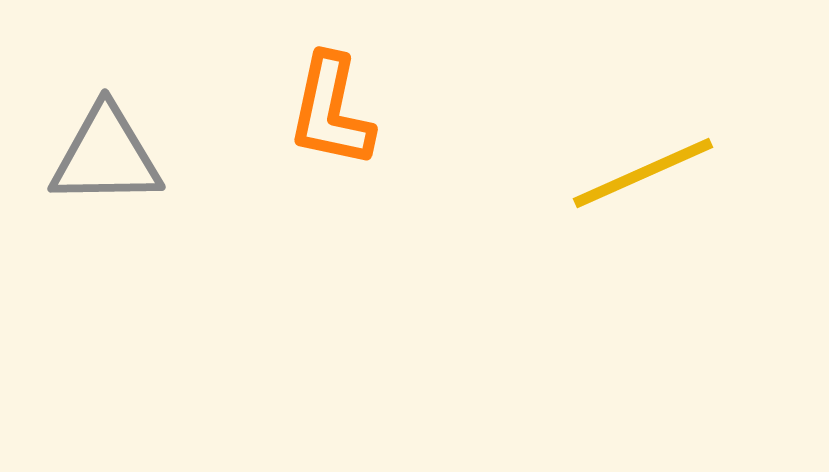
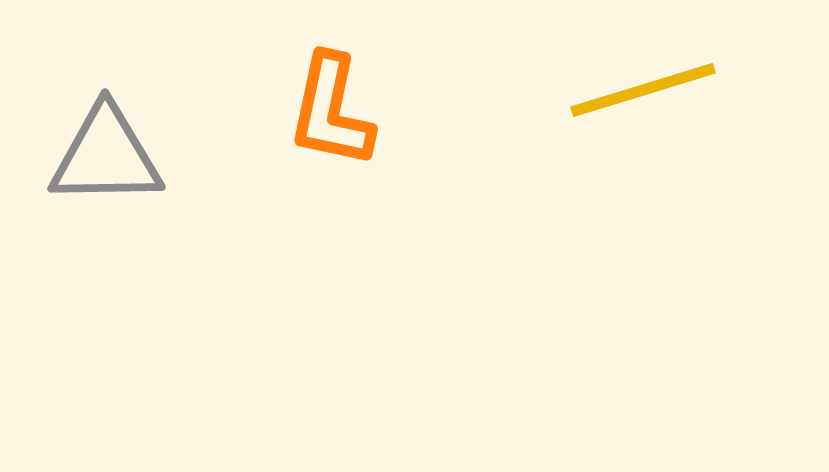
yellow line: moved 83 px up; rotated 7 degrees clockwise
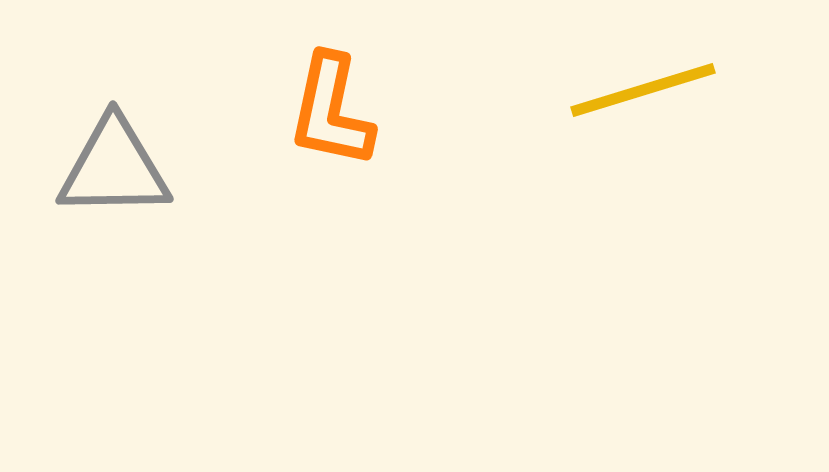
gray triangle: moved 8 px right, 12 px down
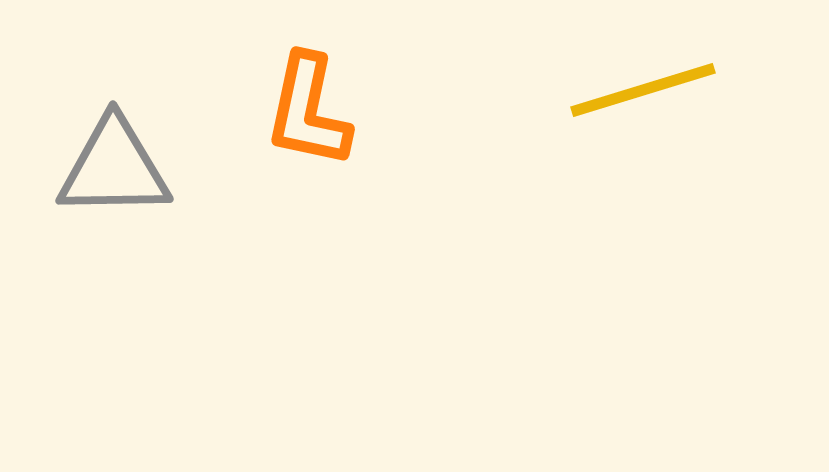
orange L-shape: moved 23 px left
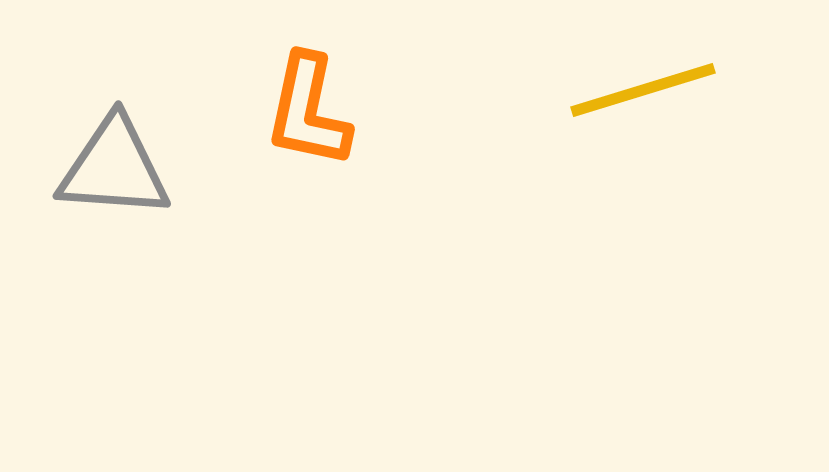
gray triangle: rotated 5 degrees clockwise
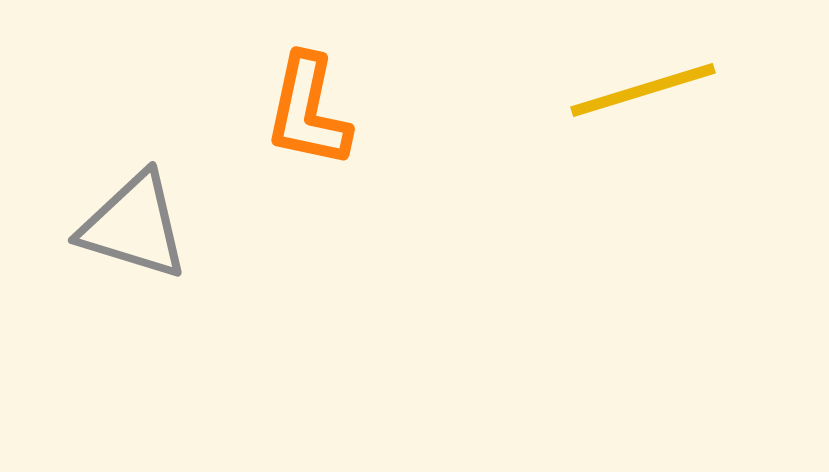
gray triangle: moved 20 px right, 58 px down; rotated 13 degrees clockwise
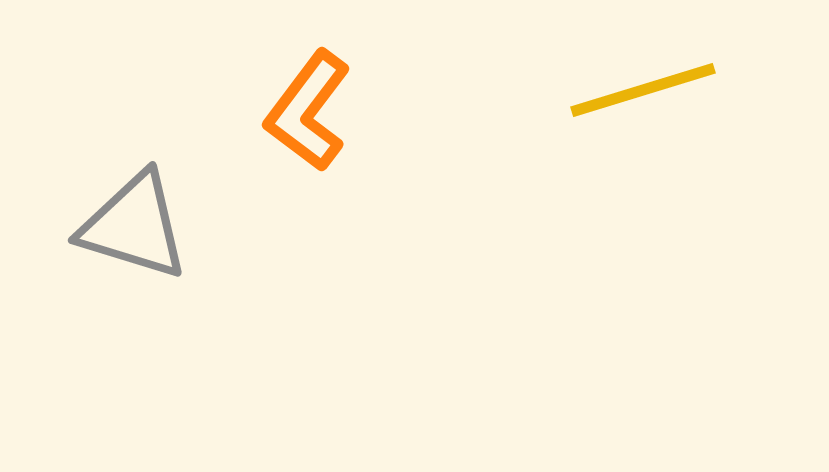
orange L-shape: rotated 25 degrees clockwise
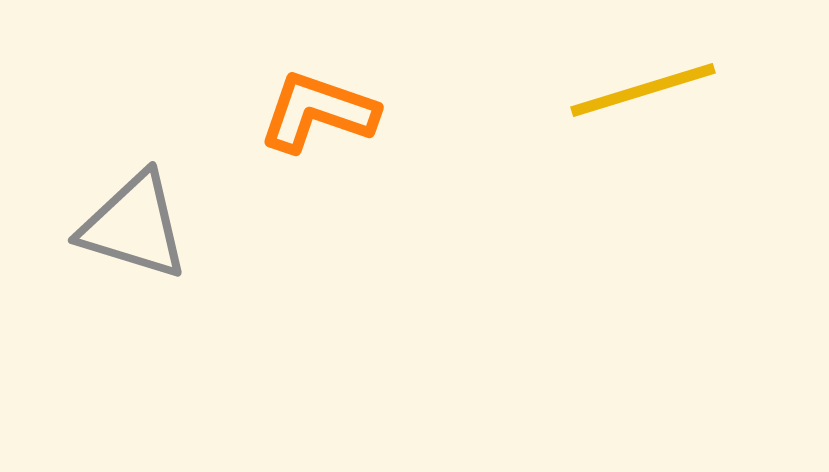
orange L-shape: moved 10 px right, 1 px down; rotated 72 degrees clockwise
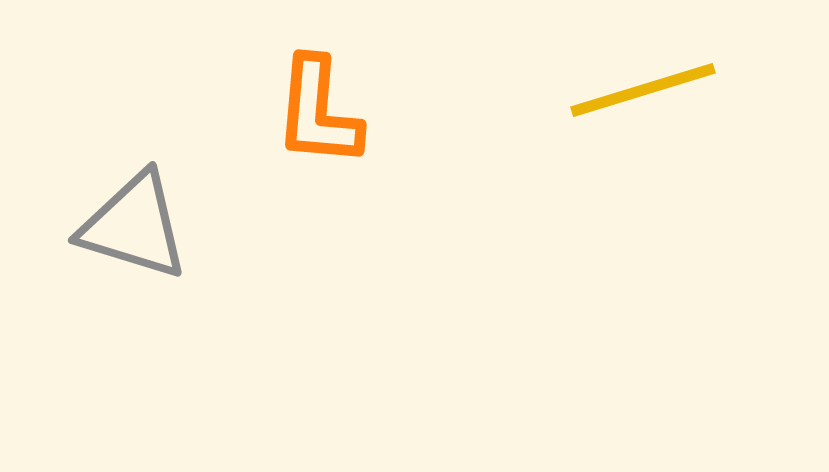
orange L-shape: rotated 104 degrees counterclockwise
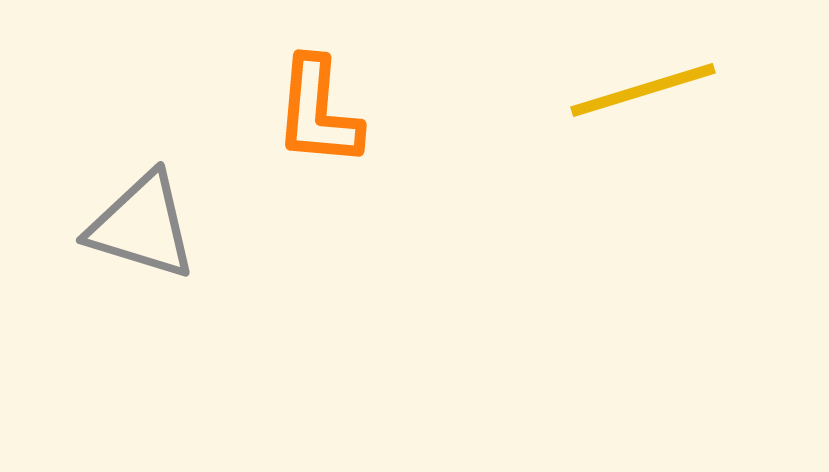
gray triangle: moved 8 px right
